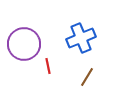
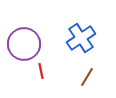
blue cross: rotated 12 degrees counterclockwise
red line: moved 7 px left, 5 px down
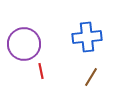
blue cross: moved 6 px right, 1 px up; rotated 28 degrees clockwise
brown line: moved 4 px right
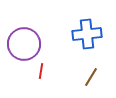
blue cross: moved 3 px up
red line: rotated 21 degrees clockwise
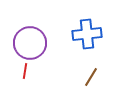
purple circle: moved 6 px right, 1 px up
red line: moved 16 px left
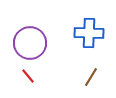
blue cross: moved 2 px right, 1 px up; rotated 8 degrees clockwise
red line: moved 3 px right, 5 px down; rotated 49 degrees counterclockwise
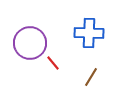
red line: moved 25 px right, 13 px up
